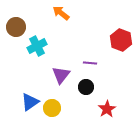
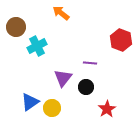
purple triangle: moved 2 px right, 3 px down
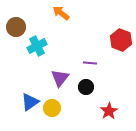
purple triangle: moved 3 px left
red star: moved 2 px right, 2 px down
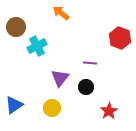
red hexagon: moved 1 px left, 2 px up
blue triangle: moved 16 px left, 3 px down
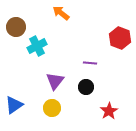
purple triangle: moved 5 px left, 3 px down
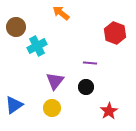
red hexagon: moved 5 px left, 5 px up
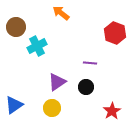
purple triangle: moved 2 px right, 1 px down; rotated 18 degrees clockwise
red star: moved 3 px right
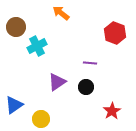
yellow circle: moved 11 px left, 11 px down
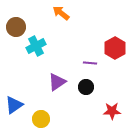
red hexagon: moved 15 px down; rotated 10 degrees clockwise
cyan cross: moved 1 px left
red star: rotated 30 degrees clockwise
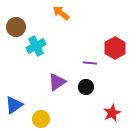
red star: moved 2 px down; rotated 24 degrees counterclockwise
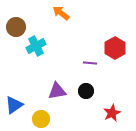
purple triangle: moved 9 px down; rotated 24 degrees clockwise
black circle: moved 4 px down
